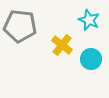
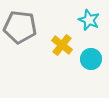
gray pentagon: moved 1 px down
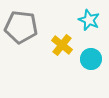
gray pentagon: moved 1 px right
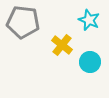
gray pentagon: moved 2 px right, 5 px up
cyan circle: moved 1 px left, 3 px down
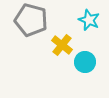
gray pentagon: moved 8 px right, 2 px up; rotated 8 degrees clockwise
cyan circle: moved 5 px left
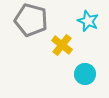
cyan star: moved 1 px left, 1 px down
cyan circle: moved 12 px down
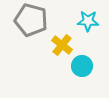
cyan star: rotated 20 degrees counterclockwise
cyan circle: moved 3 px left, 8 px up
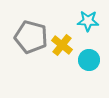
gray pentagon: moved 17 px down
cyan circle: moved 7 px right, 6 px up
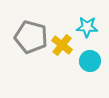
cyan star: moved 1 px left, 6 px down
cyan circle: moved 1 px right, 1 px down
